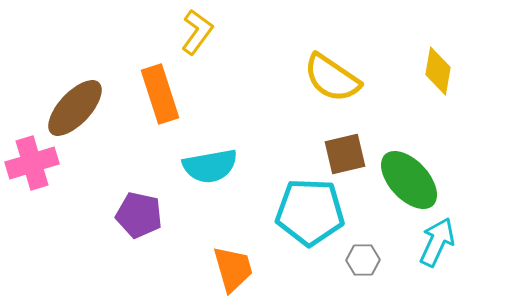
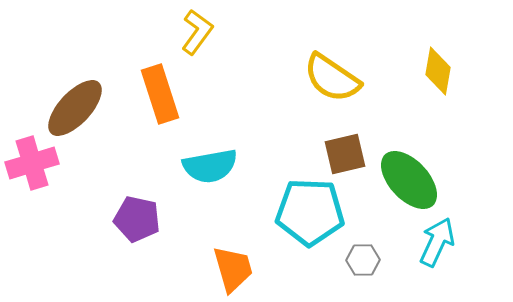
purple pentagon: moved 2 px left, 4 px down
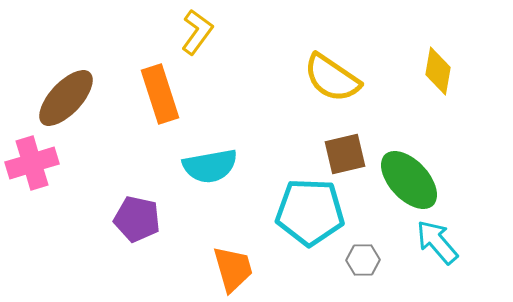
brown ellipse: moved 9 px left, 10 px up
cyan arrow: rotated 66 degrees counterclockwise
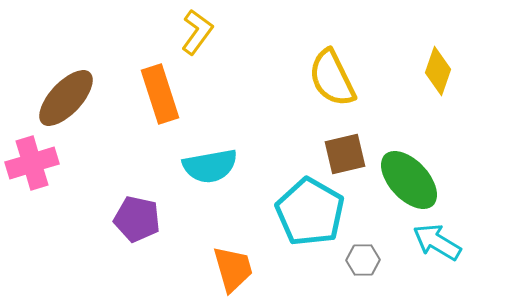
yellow diamond: rotated 9 degrees clockwise
yellow semicircle: rotated 30 degrees clockwise
cyan pentagon: rotated 28 degrees clockwise
cyan arrow: rotated 18 degrees counterclockwise
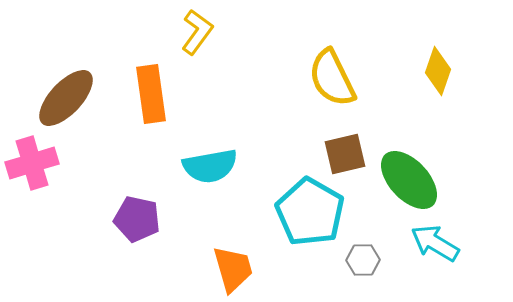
orange rectangle: moved 9 px left; rotated 10 degrees clockwise
cyan arrow: moved 2 px left, 1 px down
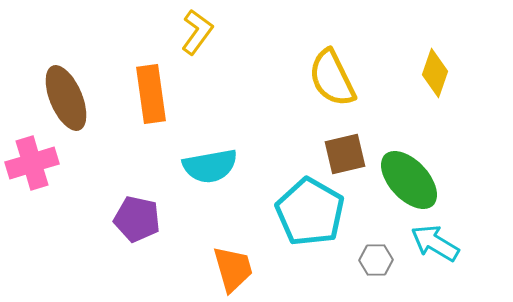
yellow diamond: moved 3 px left, 2 px down
brown ellipse: rotated 66 degrees counterclockwise
gray hexagon: moved 13 px right
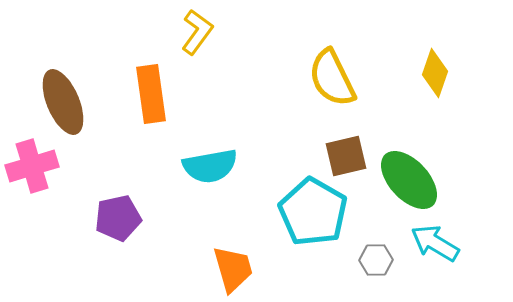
brown ellipse: moved 3 px left, 4 px down
brown square: moved 1 px right, 2 px down
pink cross: moved 3 px down
cyan pentagon: moved 3 px right
purple pentagon: moved 19 px left, 1 px up; rotated 24 degrees counterclockwise
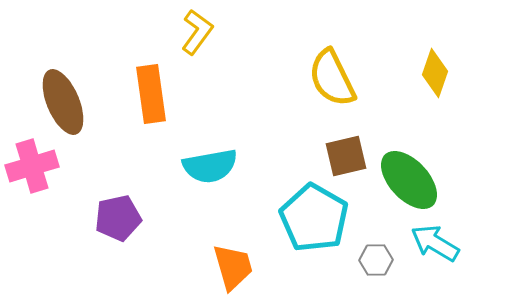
cyan pentagon: moved 1 px right, 6 px down
orange trapezoid: moved 2 px up
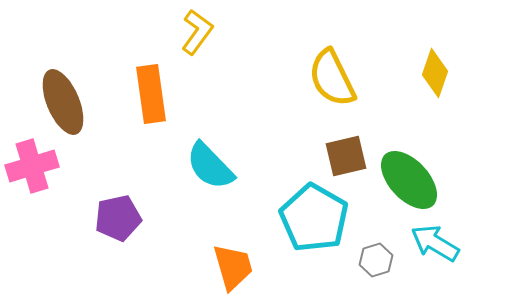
cyan semicircle: rotated 56 degrees clockwise
gray hexagon: rotated 16 degrees counterclockwise
